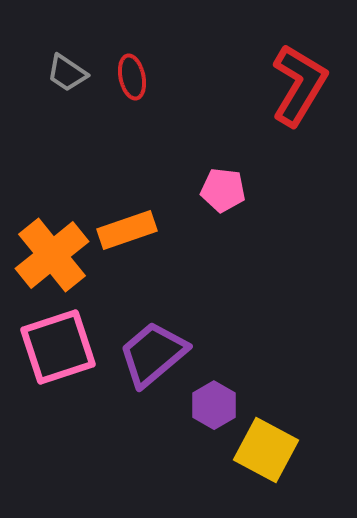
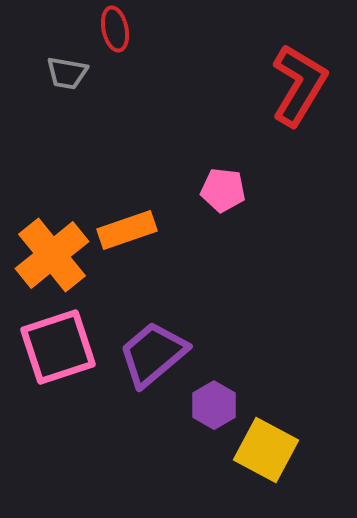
gray trapezoid: rotated 24 degrees counterclockwise
red ellipse: moved 17 px left, 48 px up
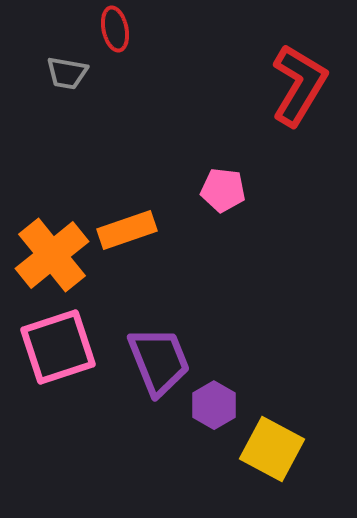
purple trapezoid: moved 6 px right, 7 px down; rotated 108 degrees clockwise
yellow square: moved 6 px right, 1 px up
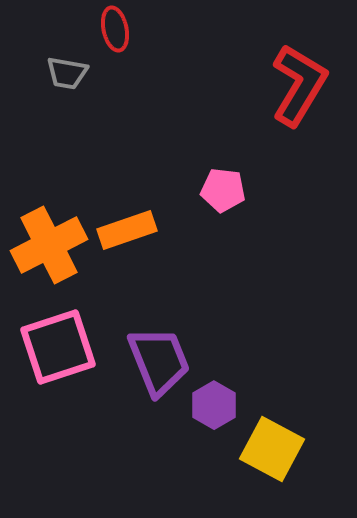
orange cross: moved 3 px left, 10 px up; rotated 12 degrees clockwise
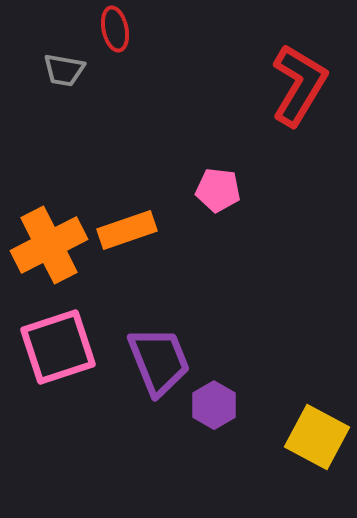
gray trapezoid: moved 3 px left, 3 px up
pink pentagon: moved 5 px left
yellow square: moved 45 px right, 12 px up
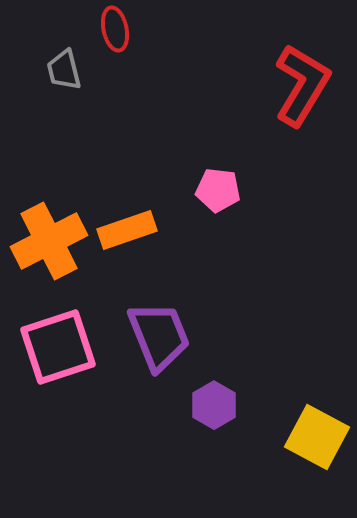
gray trapezoid: rotated 66 degrees clockwise
red L-shape: moved 3 px right
orange cross: moved 4 px up
purple trapezoid: moved 25 px up
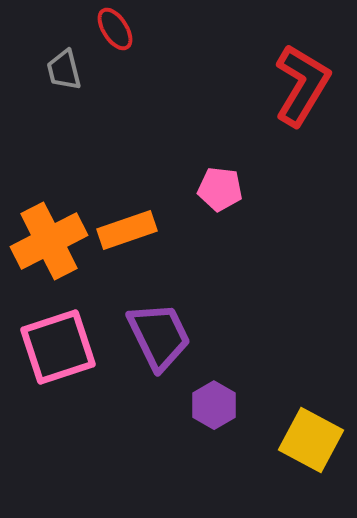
red ellipse: rotated 21 degrees counterclockwise
pink pentagon: moved 2 px right, 1 px up
purple trapezoid: rotated 4 degrees counterclockwise
yellow square: moved 6 px left, 3 px down
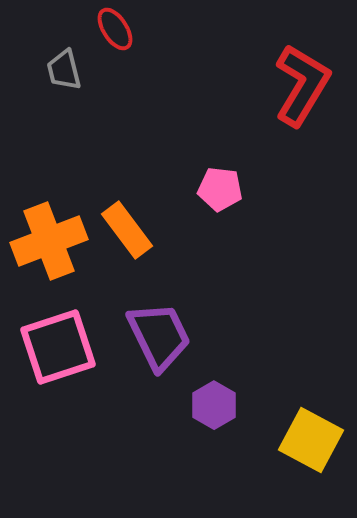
orange rectangle: rotated 72 degrees clockwise
orange cross: rotated 6 degrees clockwise
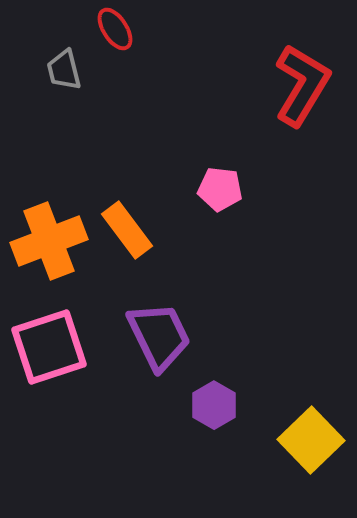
pink square: moved 9 px left
yellow square: rotated 18 degrees clockwise
